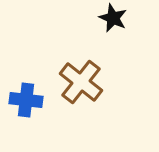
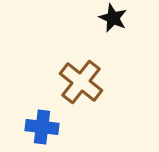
blue cross: moved 16 px right, 27 px down
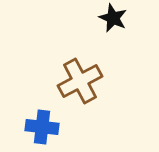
brown cross: moved 1 px left, 1 px up; rotated 24 degrees clockwise
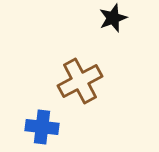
black star: rotated 28 degrees clockwise
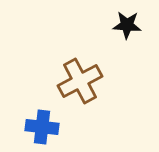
black star: moved 14 px right, 7 px down; rotated 24 degrees clockwise
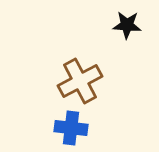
blue cross: moved 29 px right, 1 px down
